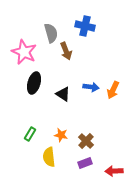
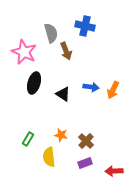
green rectangle: moved 2 px left, 5 px down
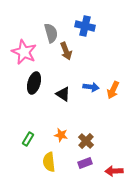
yellow semicircle: moved 5 px down
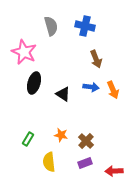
gray semicircle: moved 7 px up
brown arrow: moved 30 px right, 8 px down
orange arrow: rotated 48 degrees counterclockwise
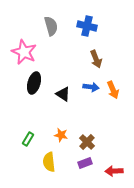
blue cross: moved 2 px right
brown cross: moved 1 px right, 1 px down
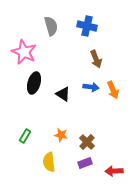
green rectangle: moved 3 px left, 3 px up
